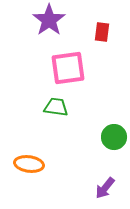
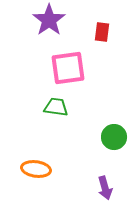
orange ellipse: moved 7 px right, 5 px down
purple arrow: rotated 55 degrees counterclockwise
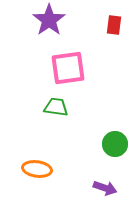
red rectangle: moved 12 px right, 7 px up
green circle: moved 1 px right, 7 px down
orange ellipse: moved 1 px right
purple arrow: rotated 55 degrees counterclockwise
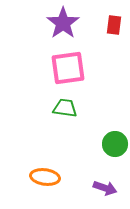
purple star: moved 14 px right, 3 px down
green trapezoid: moved 9 px right, 1 px down
orange ellipse: moved 8 px right, 8 px down
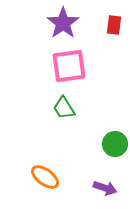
pink square: moved 1 px right, 2 px up
green trapezoid: moved 1 px left; rotated 130 degrees counterclockwise
orange ellipse: rotated 28 degrees clockwise
